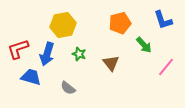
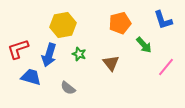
blue arrow: moved 2 px right, 1 px down
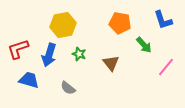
orange pentagon: rotated 25 degrees clockwise
blue trapezoid: moved 2 px left, 3 px down
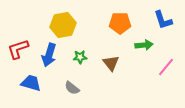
orange pentagon: rotated 10 degrees counterclockwise
green arrow: rotated 54 degrees counterclockwise
green star: moved 1 px right, 3 px down; rotated 24 degrees counterclockwise
blue trapezoid: moved 2 px right, 3 px down
gray semicircle: moved 4 px right
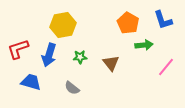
orange pentagon: moved 8 px right; rotated 30 degrees clockwise
blue trapezoid: moved 1 px up
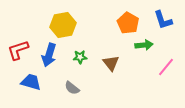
red L-shape: moved 1 px down
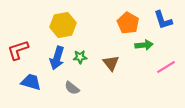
blue arrow: moved 8 px right, 3 px down
pink line: rotated 18 degrees clockwise
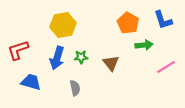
green star: moved 1 px right
gray semicircle: moved 3 px right; rotated 140 degrees counterclockwise
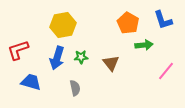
pink line: moved 4 px down; rotated 18 degrees counterclockwise
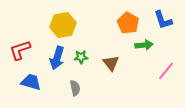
red L-shape: moved 2 px right
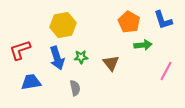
orange pentagon: moved 1 px right, 1 px up
green arrow: moved 1 px left
blue arrow: rotated 35 degrees counterclockwise
pink line: rotated 12 degrees counterclockwise
blue trapezoid: rotated 25 degrees counterclockwise
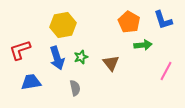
green star: rotated 16 degrees counterclockwise
